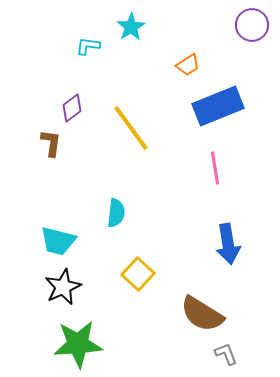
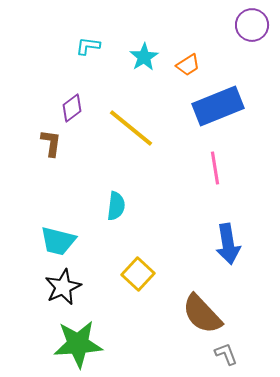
cyan star: moved 13 px right, 30 px down
yellow line: rotated 15 degrees counterclockwise
cyan semicircle: moved 7 px up
brown semicircle: rotated 15 degrees clockwise
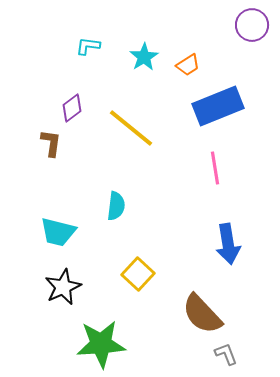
cyan trapezoid: moved 9 px up
green star: moved 23 px right
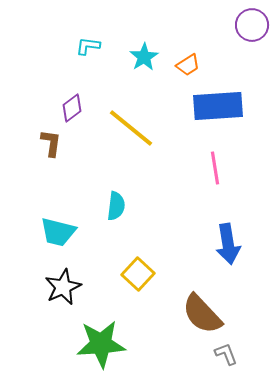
blue rectangle: rotated 18 degrees clockwise
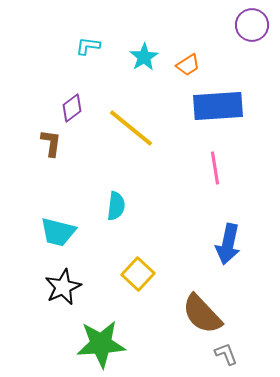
blue arrow: rotated 21 degrees clockwise
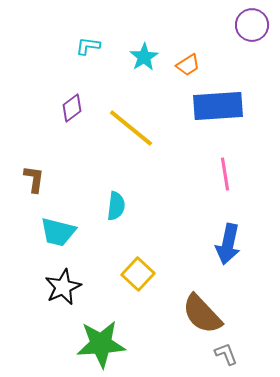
brown L-shape: moved 17 px left, 36 px down
pink line: moved 10 px right, 6 px down
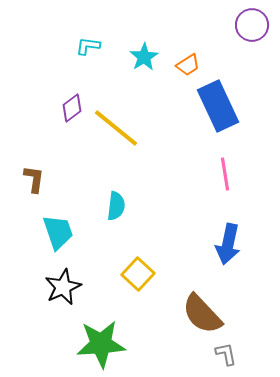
blue rectangle: rotated 69 degrees clockwise
yellow line: moved 15 px left
cyan trapezoid: rotated 123 degrees counterclockwise
gray L-shape: rotated 10 degrees clockwise
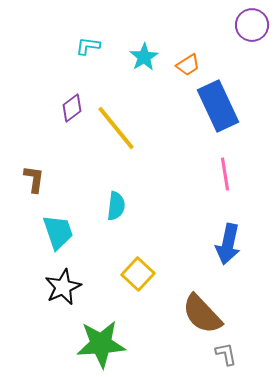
yellow line: rotated 12 degrees clockwise
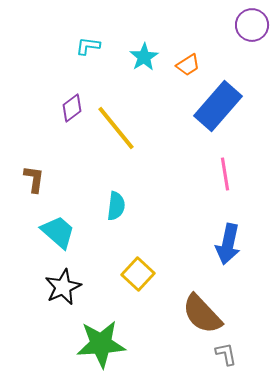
blue rectangle: rotated 66 degrees clockwise
cyan trapezoid: rotated 30 degrees counterclockwise
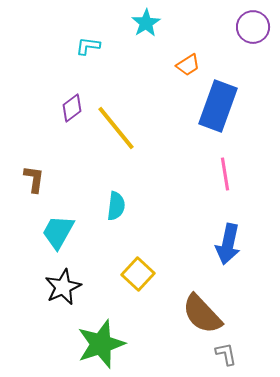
purple circle: moved 1 px right, 2 px down
cyan star: moved 2 px right, 34 px up
blue rectangle: rotated 21 degrees counterclockwise
cyan trapezoid: rotated 102 degrees counterclockwise
green star: rotated 15 degrees counterclockwise
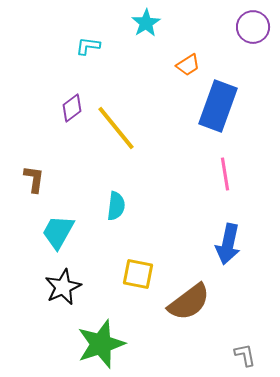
yellow square: rotated 32 degrees counterclockwise
brown semicircle: moved 13 px left, 12 px up; rotated 84 degrees counterclockwise
gray L-shape: moved 19 px right, 1 px down
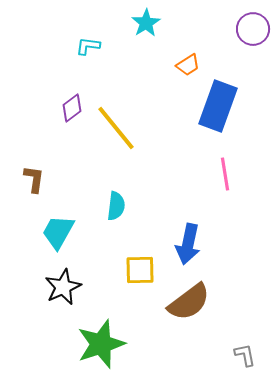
purple circle: moved 2 px down
blue arrow: moved 40 px left
yellow square: moved 2 px right, 4 px up; rotated 12 degrees counterclockwise
